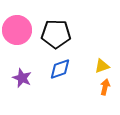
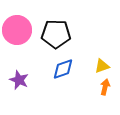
blue diamond: moved 3 px right
purple star: moved 3 px left, 2 px down
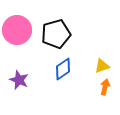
black pentagon: rotated 16 degrees counterclockwise
blue diamond: rotated 15 degrees counterclockwise
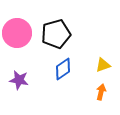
pink circle: moved 3 px down
yellow triangle: moved 1 px right, 1 px up
purple star: rotated 12 degrees counterclockwise
orange arrow: moved 4 px left, 5 px down
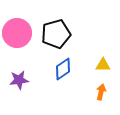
yellow triangle: rotated 21 degrees clockwise
purple star: rotated 18 degrees counterclockwise
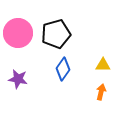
pink circle: moved 1 px right
blue diamond: rotated 20 degrees counterclockwise
purple star: moved 1 px left, 1 px up; rotated 18 degrees clockwise
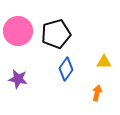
pink circle: moved 2 px up
yellow triangle: moved 1 px right, 3 px up
blue diamond: moved 3 px right
orange arrow: moved 4 px left, 1 px down
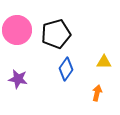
pink circle: moved 1 px left, 1 px up
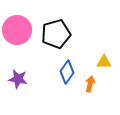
blue diamond: moved 1 px right, 3 px down
orange arrow: moved 7 px left, 9 px up
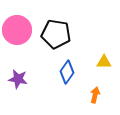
black pentagon: rotated 24 degrees clockwise
orange arrow: moved 5 px right, 11 px down
